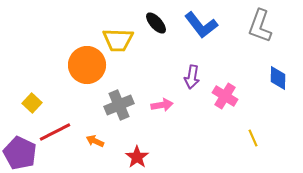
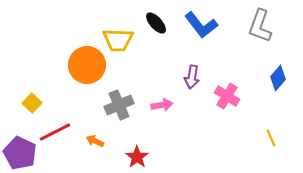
blue diamond: rotated 40 degrees clockwise
pink cross: moved 2 px right
yellow line: moved 18 px right
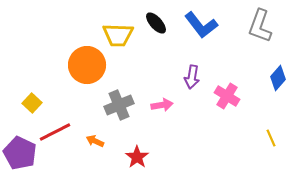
yellow trapezoid: moved 5 px up
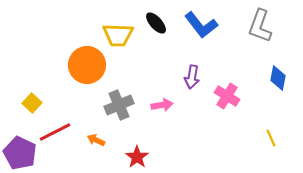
blue diamond: rotated 30 degrees counterclockwise
orange arrow: moved 1 px right, 1 px up
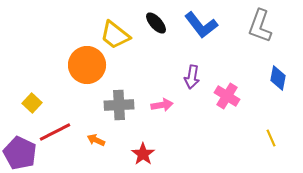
yellow trapezoid: moved 3 px left; rotated 36 degrees clockwise
gray cross: rotated 20 degrees clockwise
red star: moved 6 px right, 3 px up
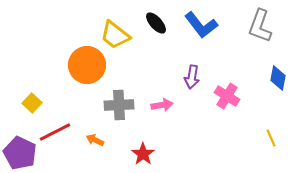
orange arrow: moved 1 px left
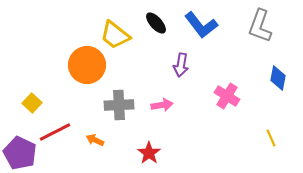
purple arrow: moved 11 px left, 12 px up
red star: moved 6 px right, 1 px up
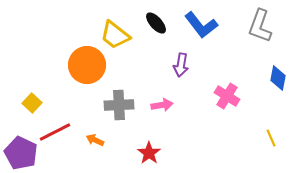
purple pentagon: moved 1 px right
